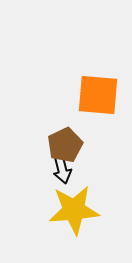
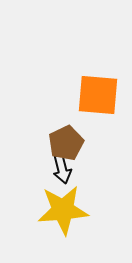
brown pentagon: moved 1 px right, 2 px up
yellow star: moved 11 px left
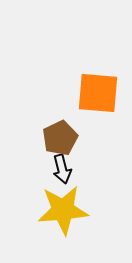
orange square: moved 2 px up
brown pentagon: moved 6 px left, 5 px up
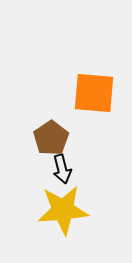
orange square: moved 4 px left
brown pentagon: moved 9 px left; rotated 8 degrees counterclockwise
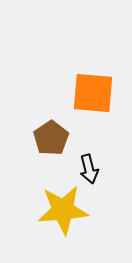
orange square: moved 1 px left
black arrow: moved 27 px right
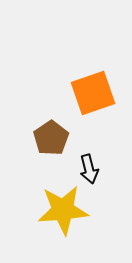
orange square: rotated 24 degrees counterclockwise
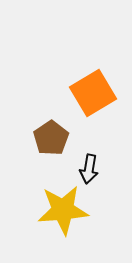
orange square: rotated 12 degrees counterclockwise
black arrow: rotated 24 degrees clockwise
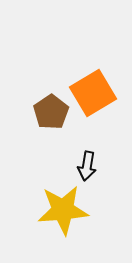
brown pentagon: moved 26 px up
black arrow: moved 2 px left, 3 px up
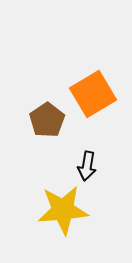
orange square: moved 1 px down
brown pentagon: moved 4 px left, 8 px down
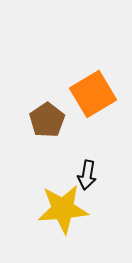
black arrow: moved 9 px down
yellow star: moved 1 px up
